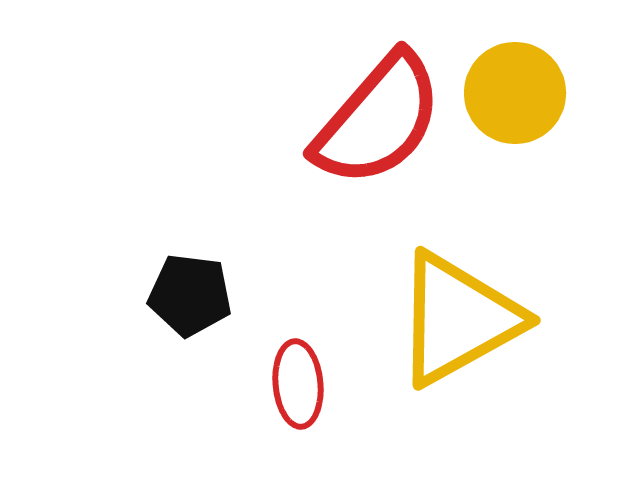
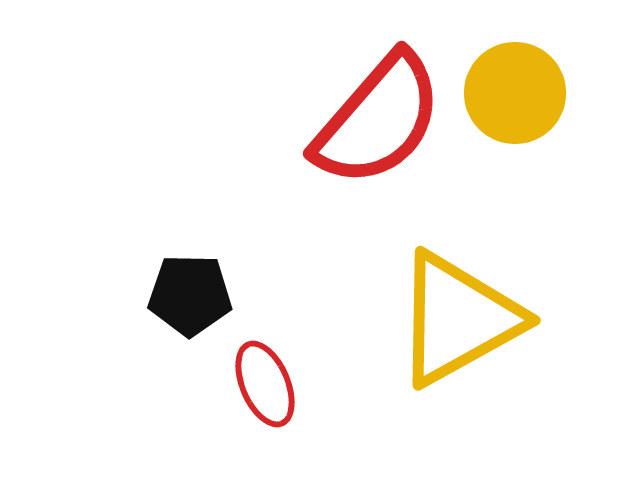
black pentagon: rotated 6 degrees counterclockwise
red ellipse: moved 33 px left; rotated 18 degrees counterclockwise
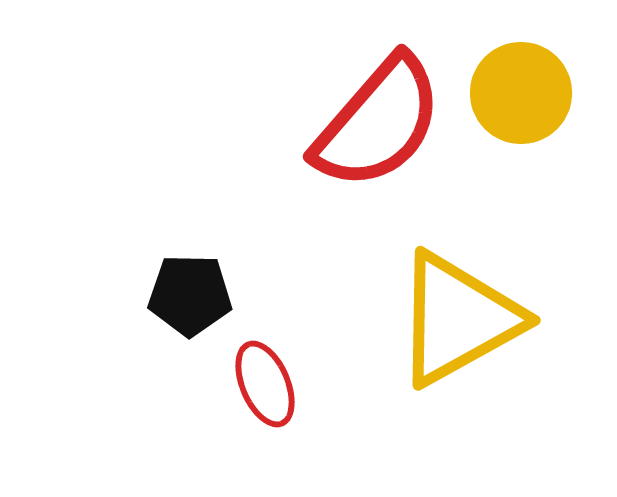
yellow circle: moved 6 px right
red semicircle: moved 3 px down
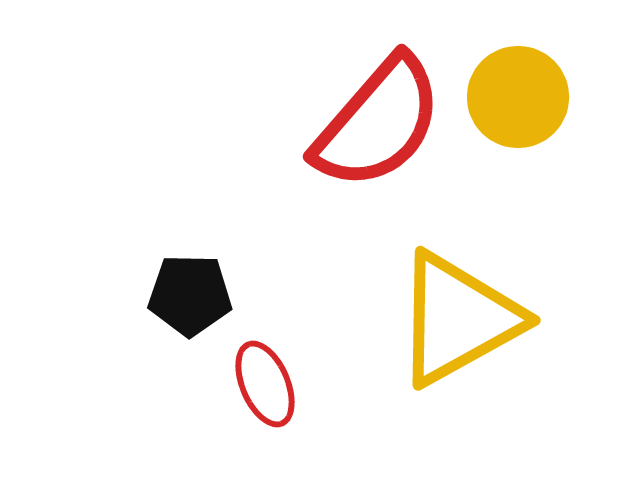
yellow circle: moved 3 px left, 4 px down
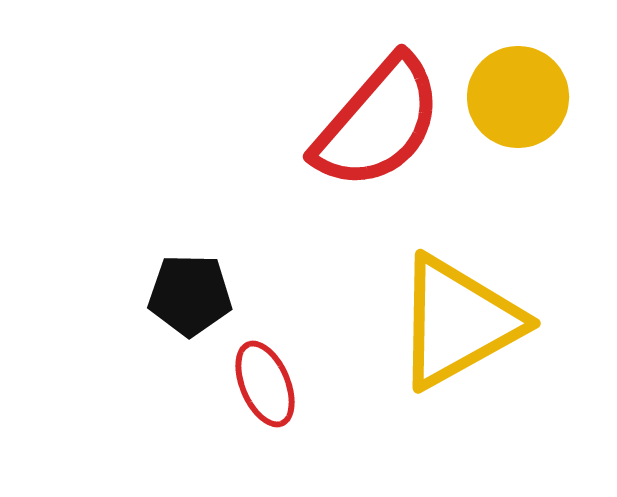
yellow triangle: moved 3 px down
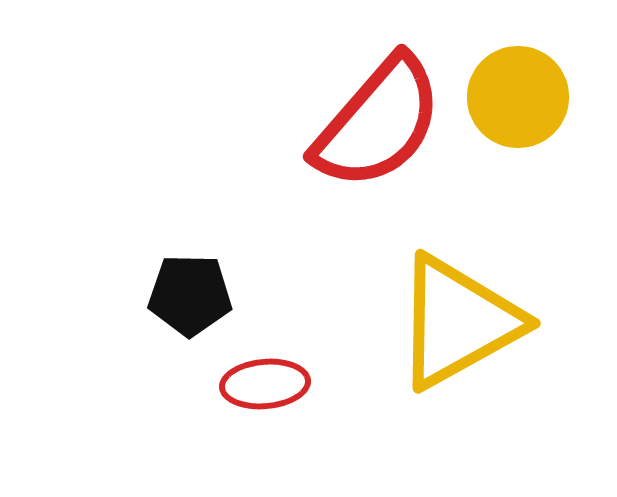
red ellipse: rotated 72 degrees counterclockwise
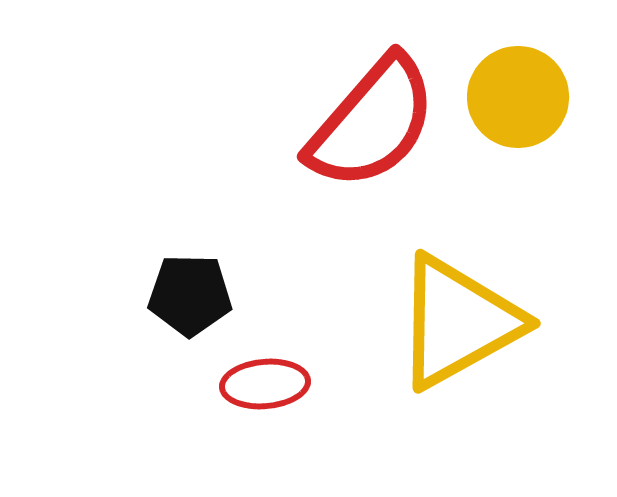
red semicircle: moved 6 px left
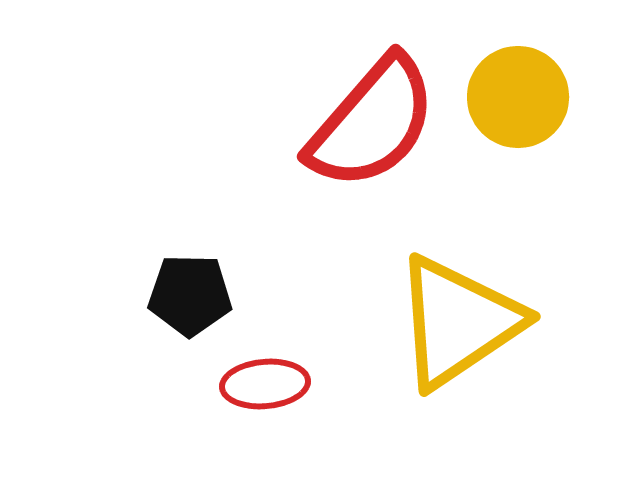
yellow triangle: rotated 5 degrees counterclockwise
